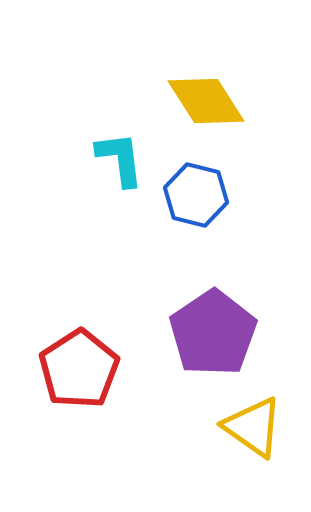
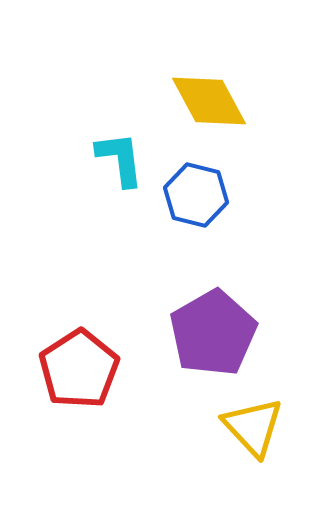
yellow diamond: moved 3 px right; rotated 4 degrees clockwise
purple pentagon: rotated 4 degrees clockwise
yellow triangle: rotated 12 degrees clockwise
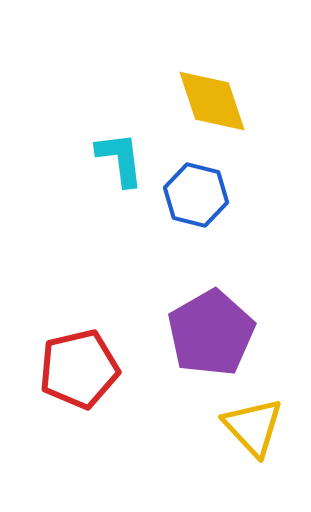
yellow diamond: moved 3 px right; rotated 10 degrees clockwise
purple pentagon: moved 2 px left
red pentagon: rotated 20 degrees clockwise
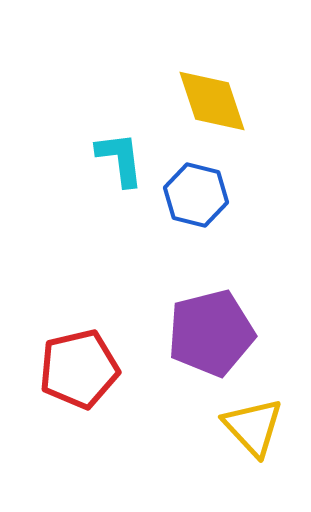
purple pentagon: rotated 16 degrees clockwise
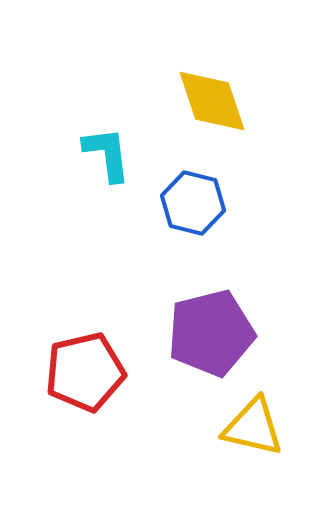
cyan L-shape: moved 13 px left, 5 px up
blue hexagon: moved 3 px left, 8 px down
red pentagon: moved 6 px right, 3 px down
yellow triangle: rotated 34 degrees counterclockwise
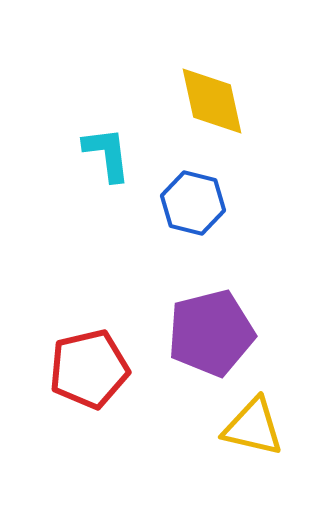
yellow diamond: rotated 6 degrees clockwise
red pentagon: moved 4 px right, 3 px up
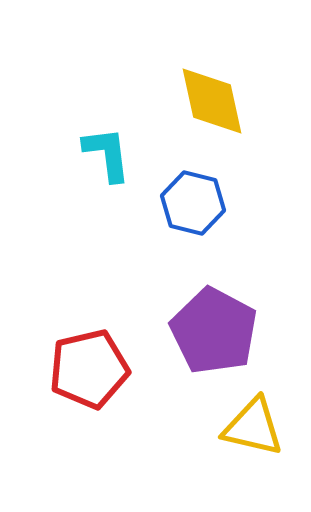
purple pentagon: moved 3 px right, 2 px up; rotated 30 degrees counterclockwise
